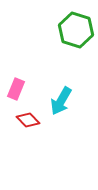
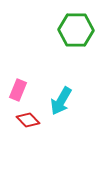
green hexagon: rotated 16 degrees counterclockwise
pink rectangle: moved 2 px right, 1 px down
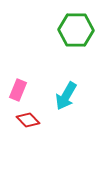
cyan arrow: moved 5 px right, 5 px up
